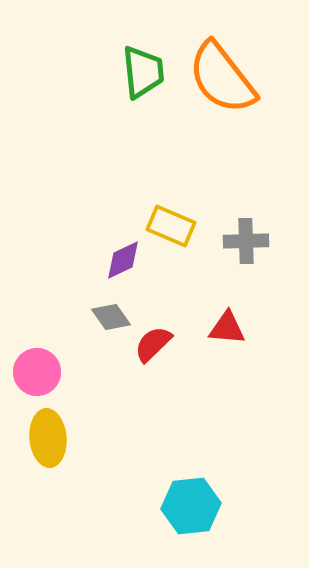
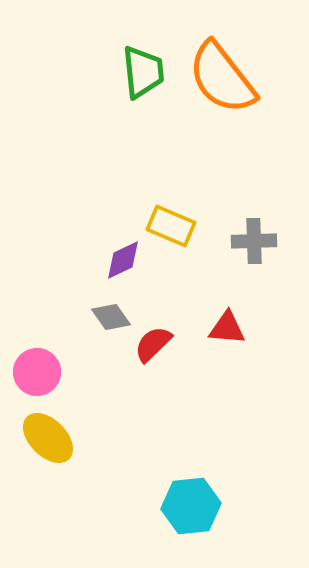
gray cross: moved 8 px right
yellow ellipse: rotated 40 degrees counterclockwise
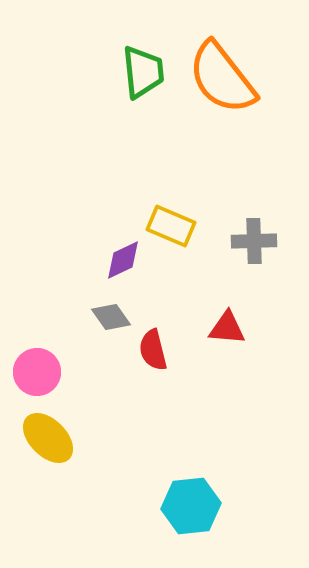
red semicircle: moved 6 px down; rotated 60 degrees counterclockwise
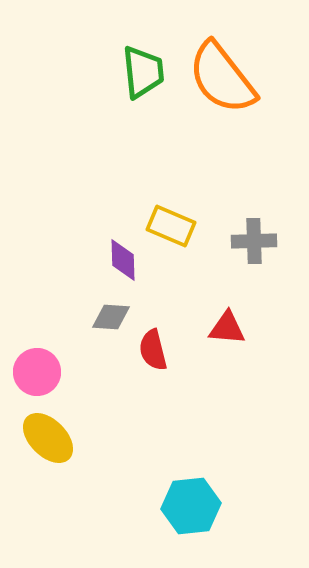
purple diamond: rotated 66 degrees counterclockwise
gray diamond: rotated 51 degrees counterclockwise
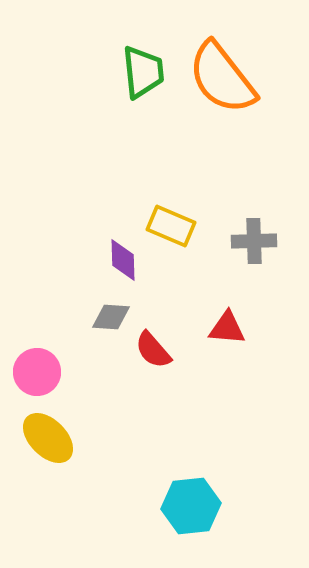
red semicircle: rotated 27 degrees counterclockwise
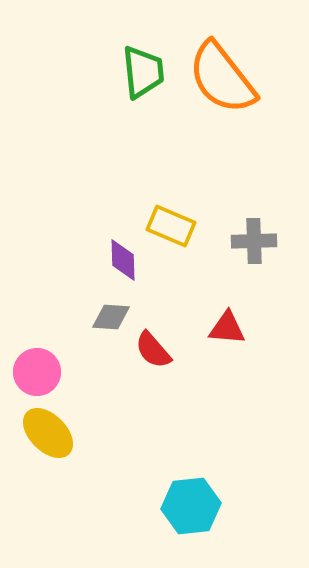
yellow ellipse: moved 5 px up
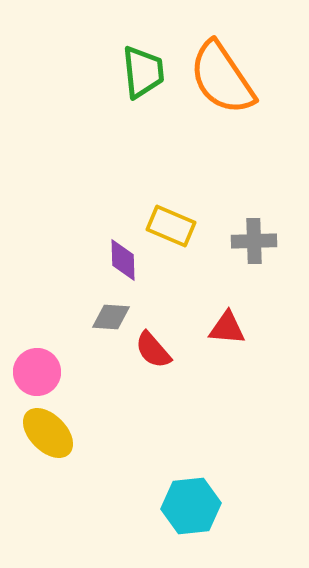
orange semicircle: rotated 4 degrees clockwise
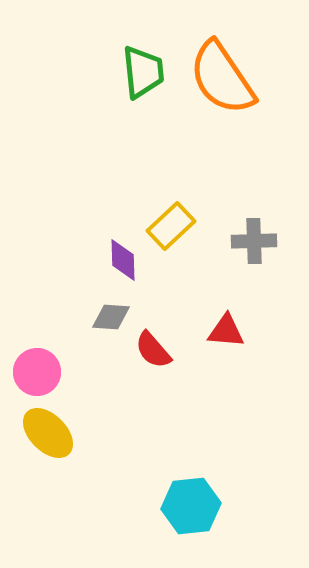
yellow rectangle: rotated 66 degrees counterclockwise
red triangle: moved 1 px left, 3 px down
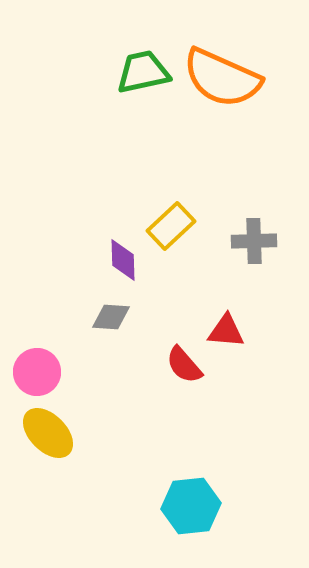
green trapezoid: rotated 96 degrees counterclockwise
orange semicircle: rotated 32 degrees counterclockwise
red semicircle: moved 31 px right, 15 px down
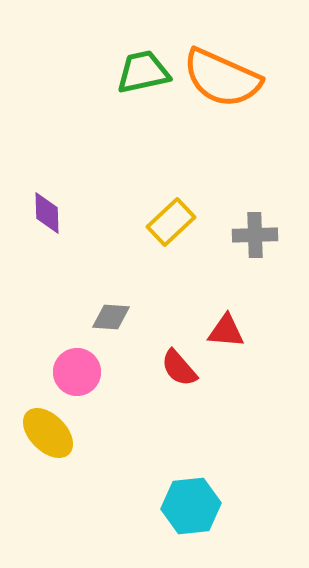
yellow rectangle: moved 4 px up
gray cross: moved 1 px right, 6 px up
purple diamond: moved 76 px left, 47 px up
red semicircle: moved 5 px left, 3 px down
pink circle: moved 40 px right
